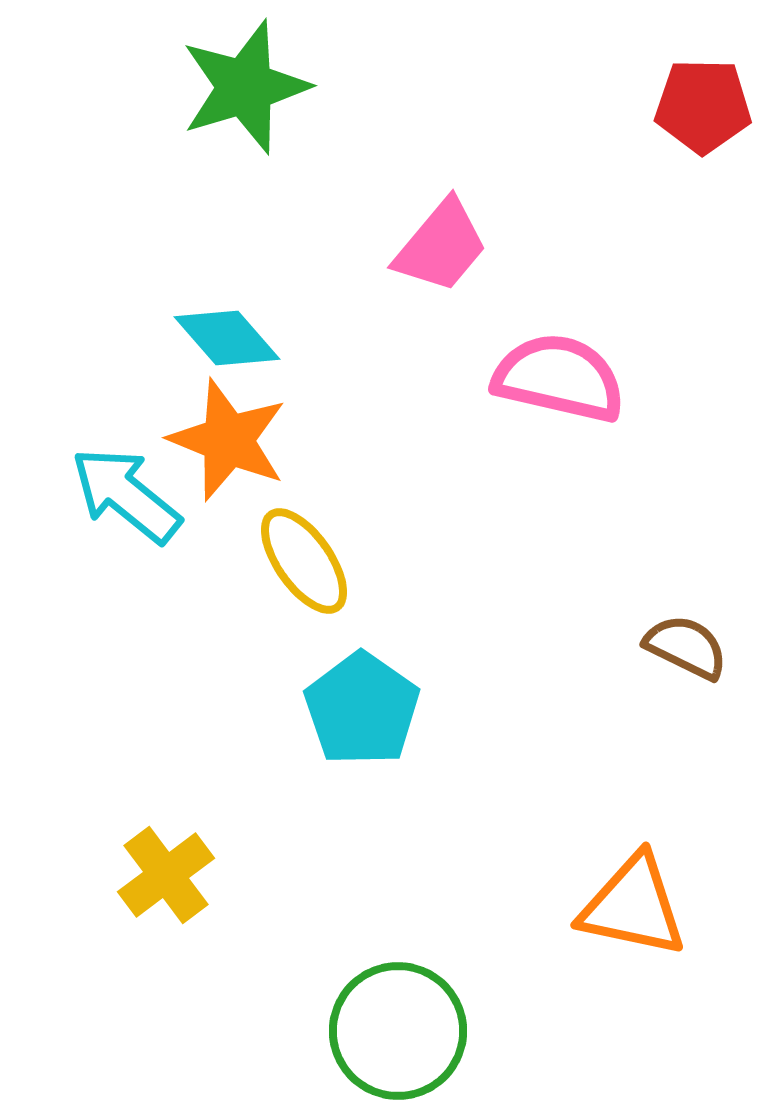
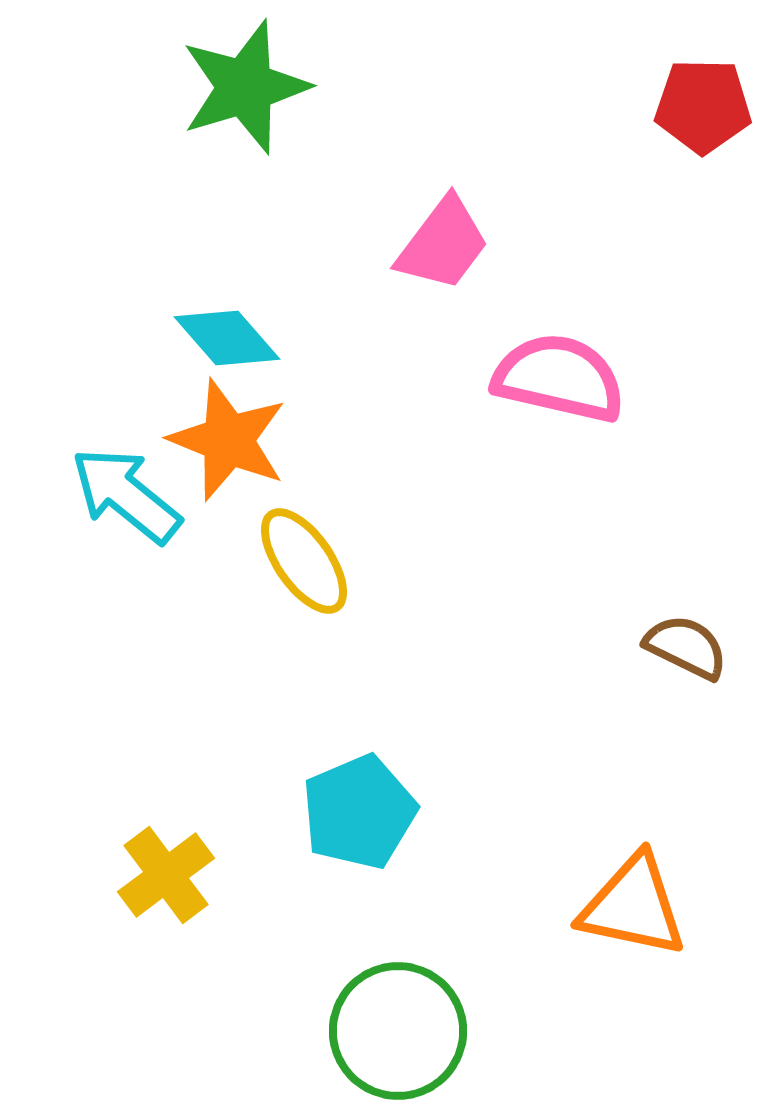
pink trapezoid: moved 2 px right, 2 px up; rotated 3 degrees counterclockwise
cyan pentagon: moved 3 px left, 103 px down; rotated 14 degrees clockwise
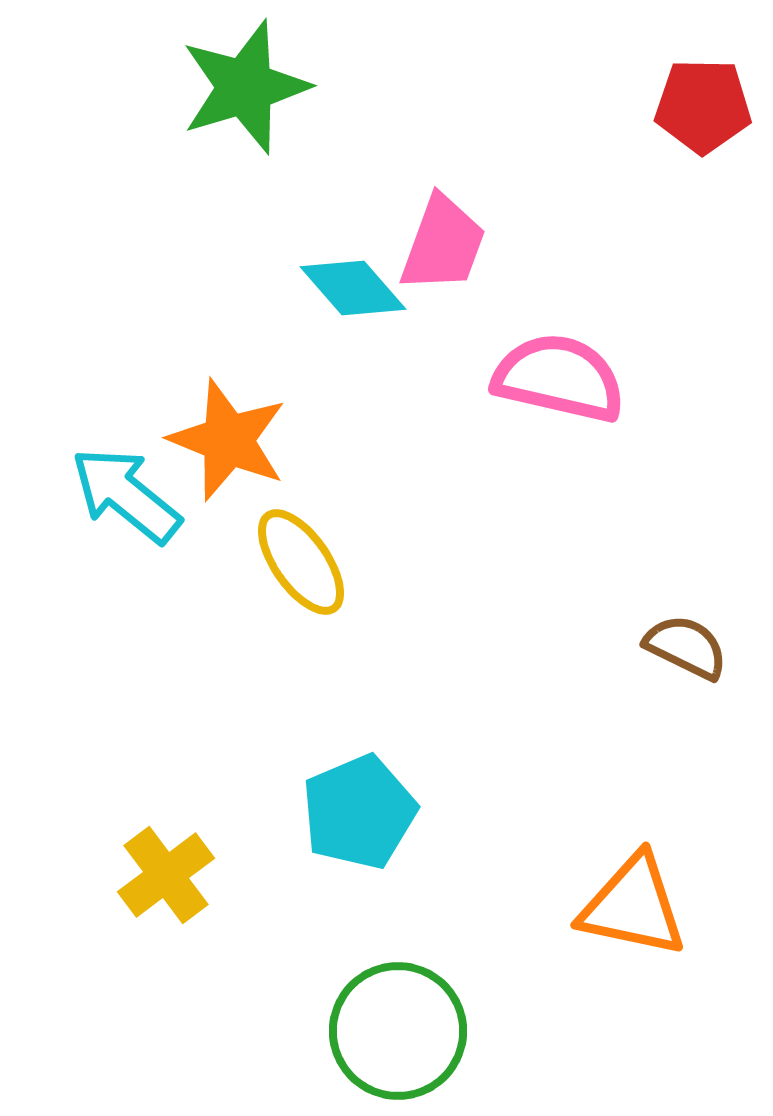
pink trapezoid: rotated 17 degrees counterclockwise
cyan diamond: moved 126 px right, 50 px up
yellow ellipse: moved 3 px left, 1 px down
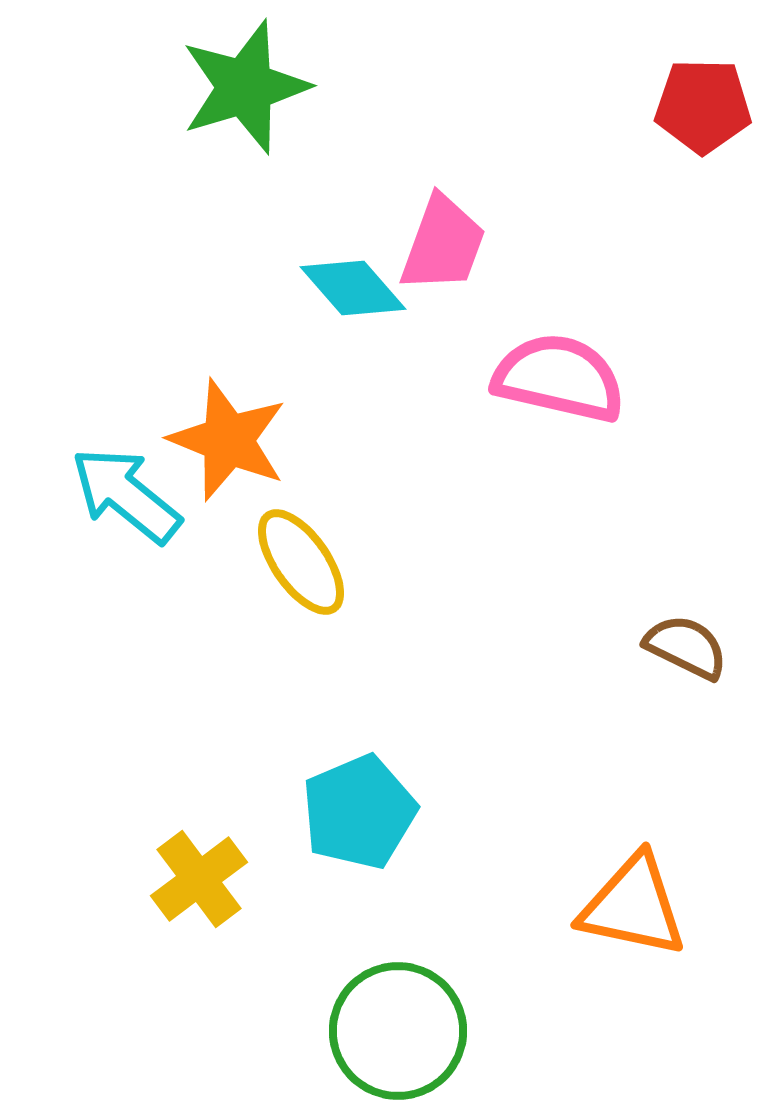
yellow cross: moved 33 px right, 4 px down
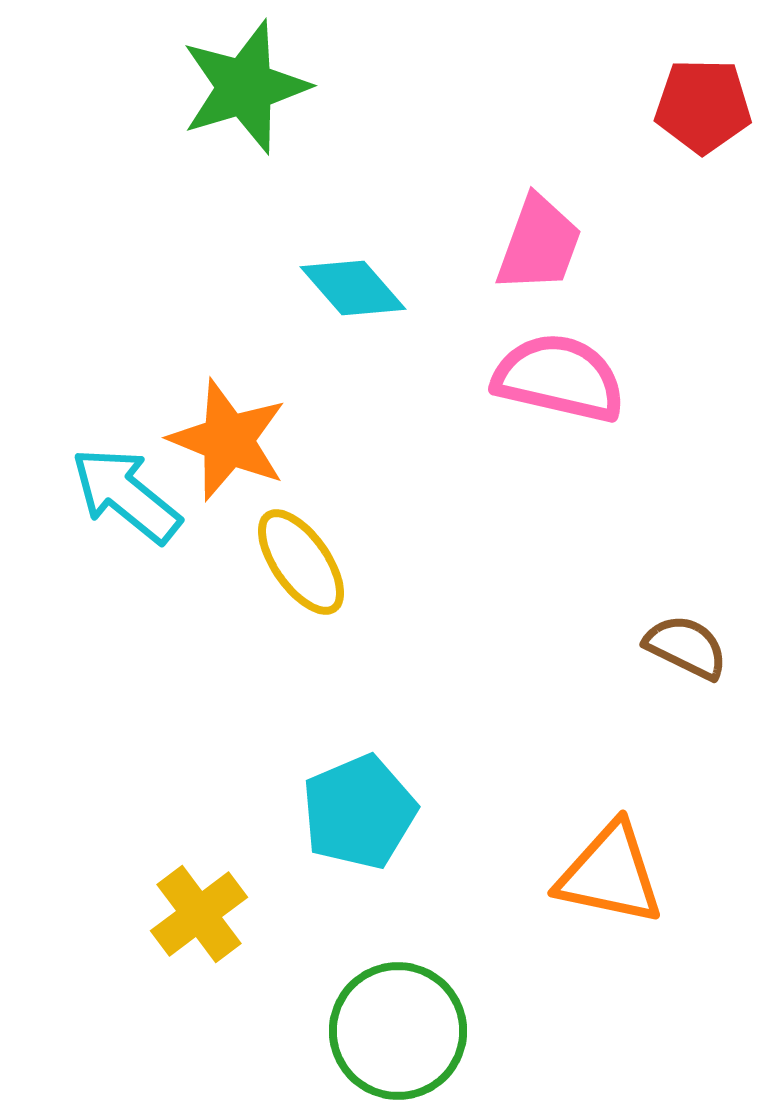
pink trapezoid: moved 96 px right
yellow cross: moved 35 px down
orange triangle: moved 23 px left, 32 px up
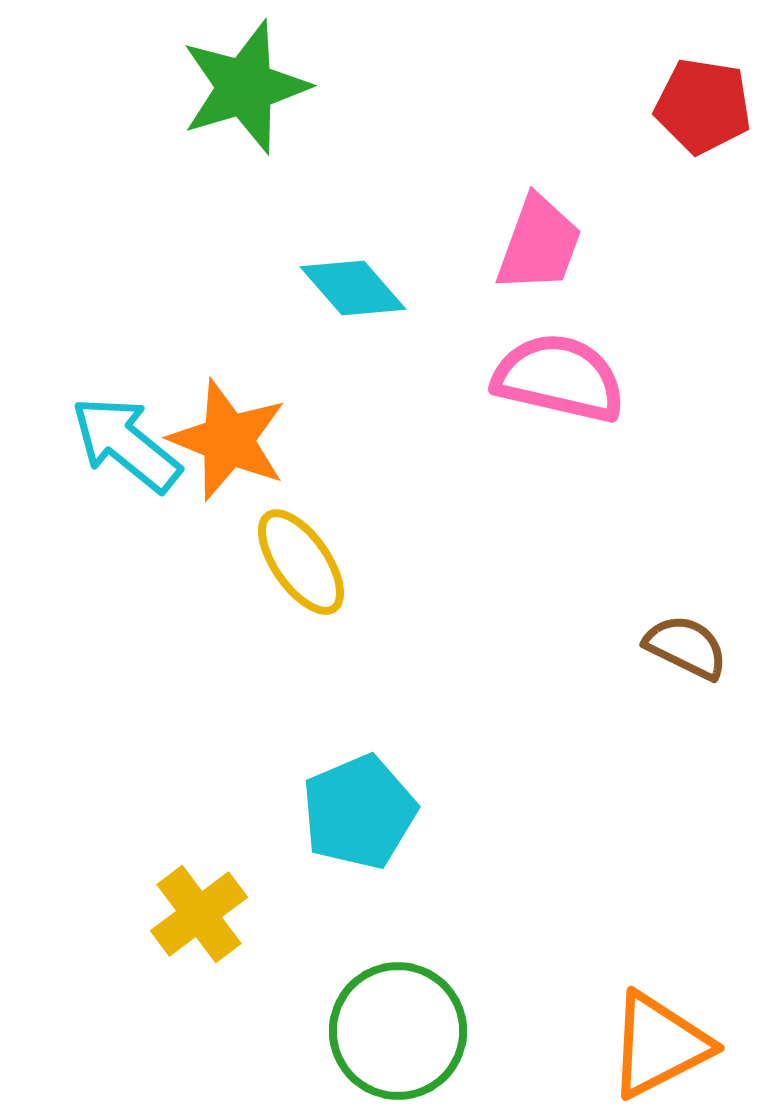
red pentagon: rotated 8 degrees clockwise
cyan arrow: moved 51 px up
orange triangle: moved 49 px right, 171 px down; rotated 39 degrees counterclockwise
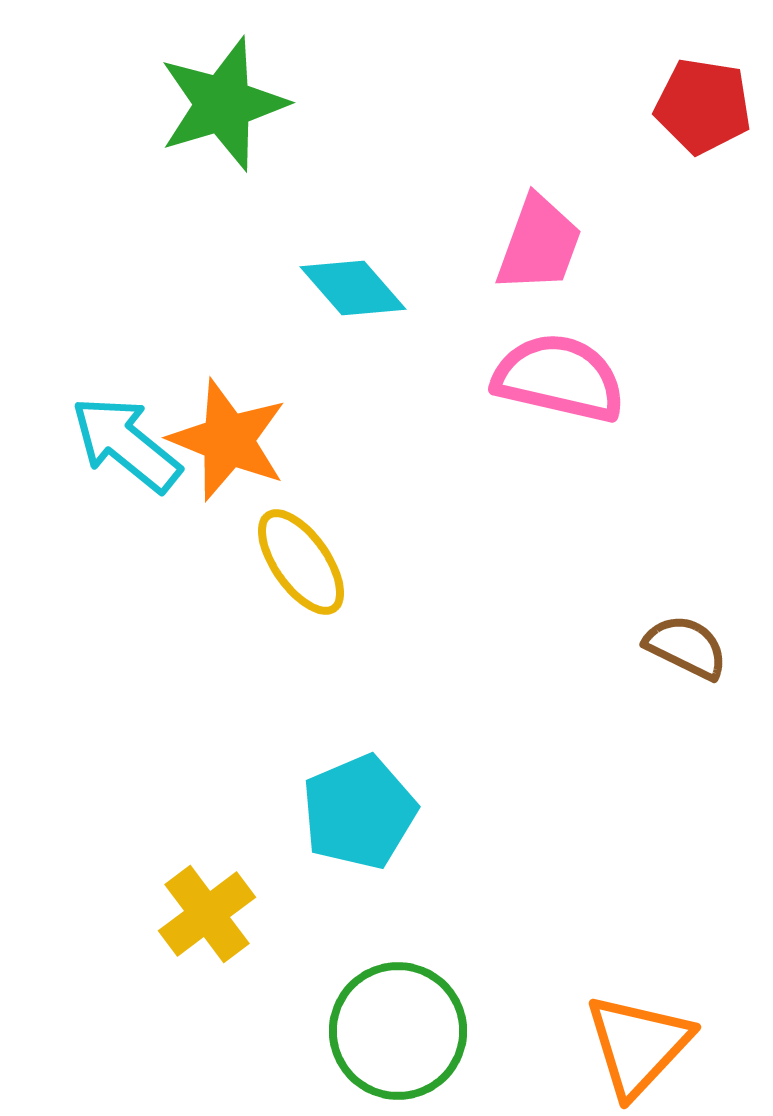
green star: moved 22 px left, 17 px down
yellow cross: moved 8 px right
orange triangle: moved 21 px left; rotated 20 degrees counterclockwise
